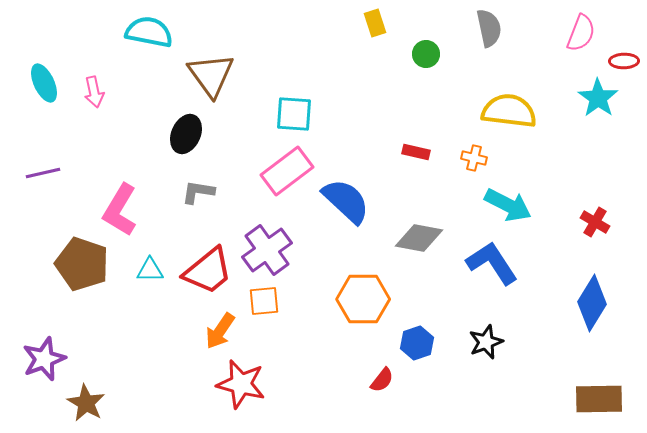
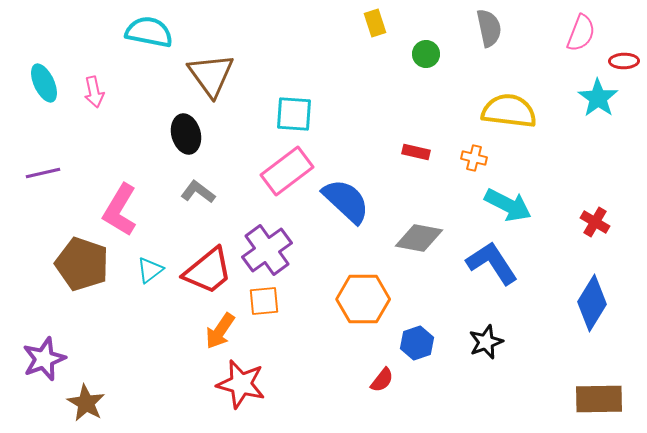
black ellipse: rotated 39 degrees counterclockwise
gray L-shape: rotated 28 degrees clockwise
cyan triangle: rotated 36 degrees counterclockwise
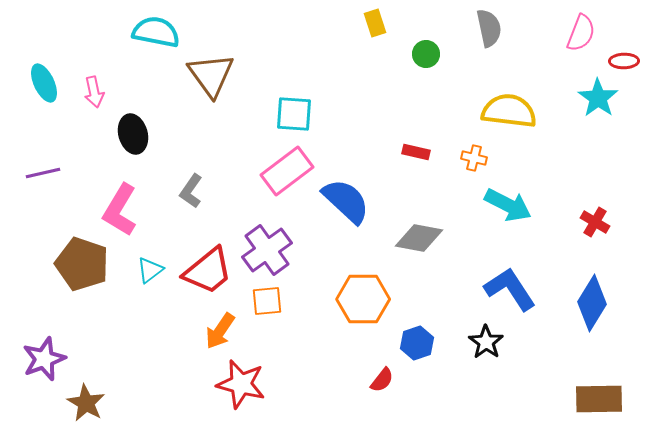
cyan semicircle: moved 7 px right
black ellipse: moved 53 px left
gray L-shape: moved 7 px left, 1 px up; rotated 92 degrees counterclockwise
blue L-shape: moved 18 px right, 26 px down
orange square: moved 3 px right
black star: rotated 16 degrees counterclockwise
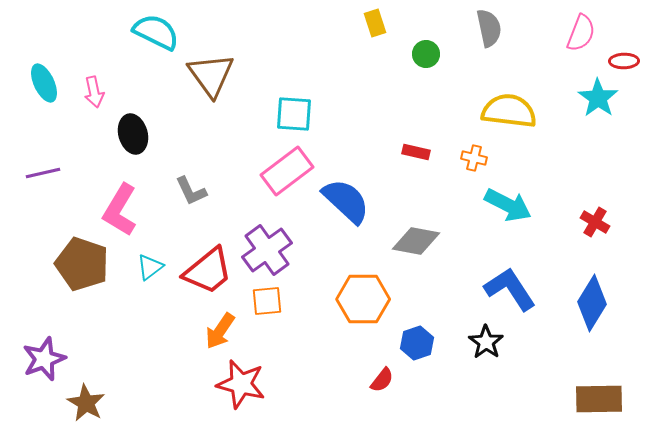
cyan semicircle: rotated 15 degrees clockwise
gray L-shape: rotated 60 degrees counterclockwise
gray diamond: moved 3 px left, 3 px down
cyan triangle: moved 3 px up
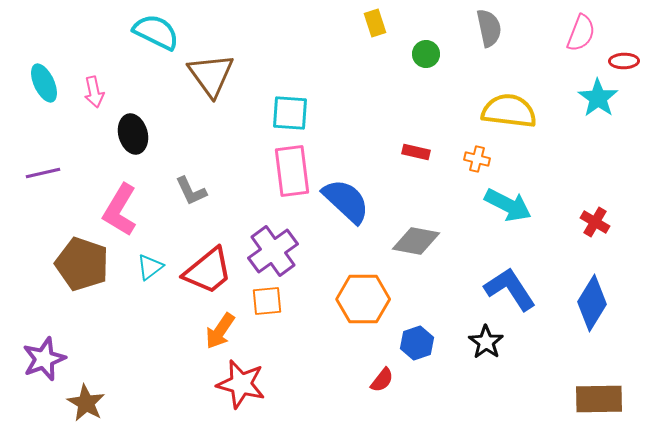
cyan square: moved 4 px left, 1 px up
orange cross: moved 3 px right, 1 px down
pink rectangle: moved 5 px right; rotated 60 degrees counterclockwise
purple cross: moved 6 px right, 1 px down
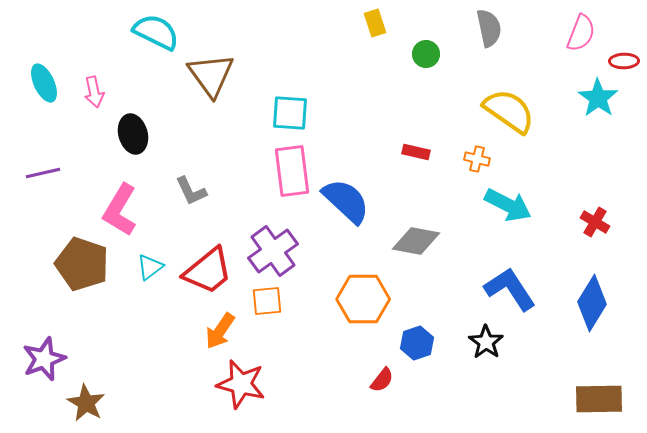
yellow semicircle: rotated 28 degrees clockwise
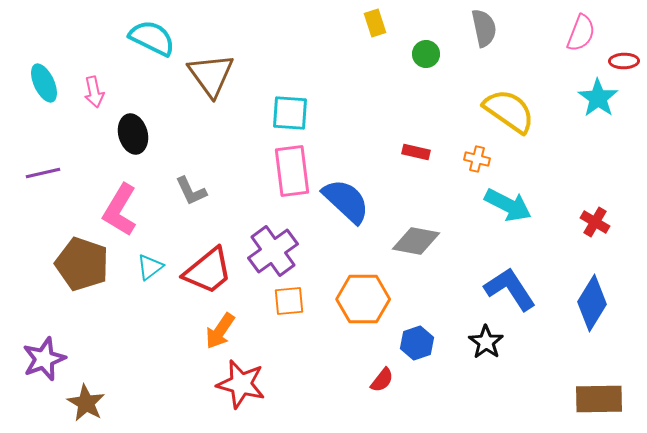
gray semicircle: moved 5 px left
cyan semicircle: moved 4 px left, 6 px down
orange square: moved 22 px right
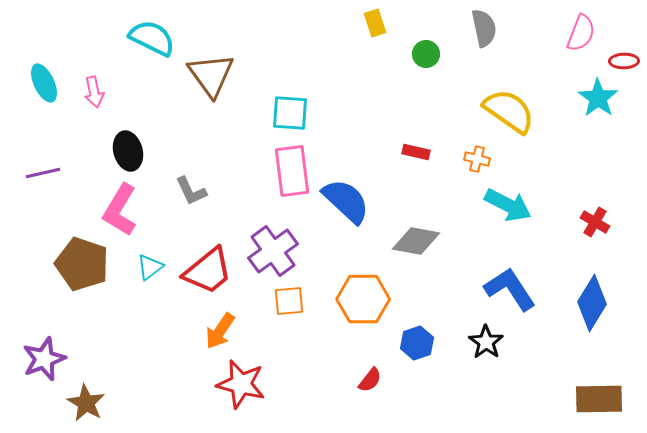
black ellipse: moved 5 px left, 17 px down
red semicircle: moved 12 px left
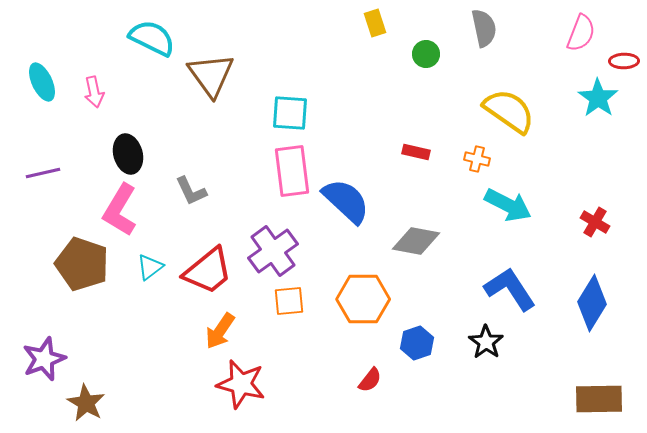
cyan ellipse: moved 2 px left, 1 px up
black ellipse: moved 3 px down
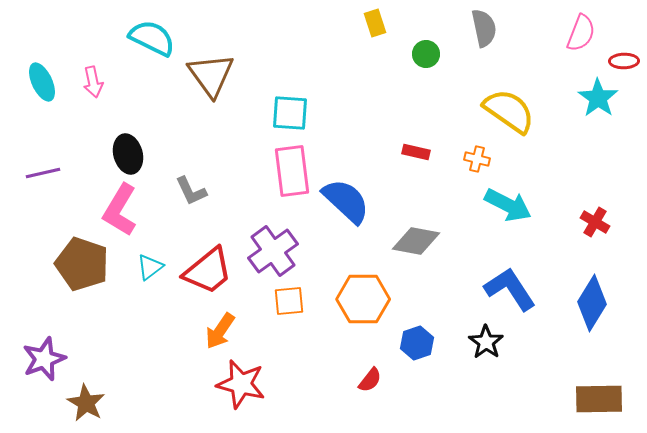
pink arrow: moved 1 px left, 10 px up
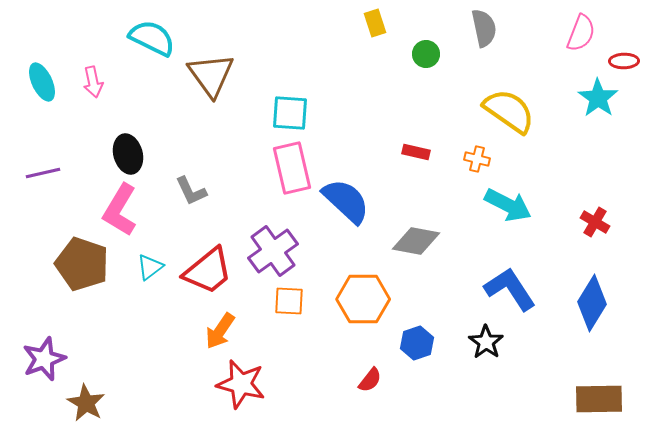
pink rectangle: moved 3 px up; rotated 6 degrees counterclockwise
orange square: rotated 8 degrees clockwise
